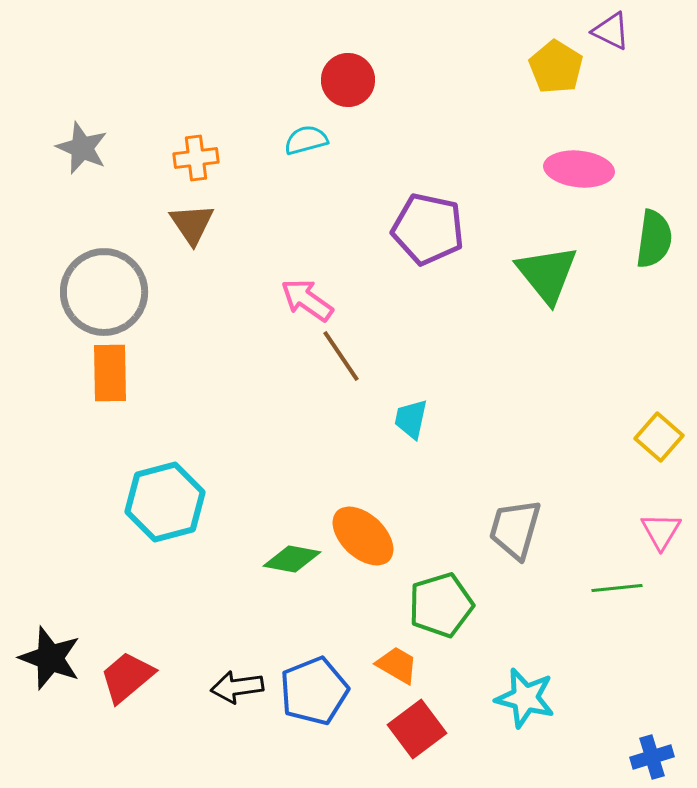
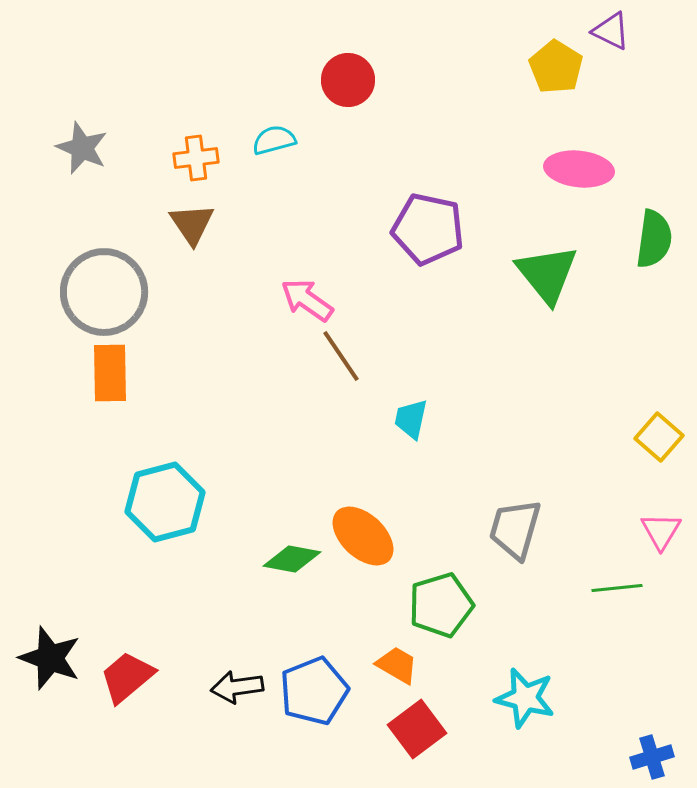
cyan semicircle: moved 32 px left
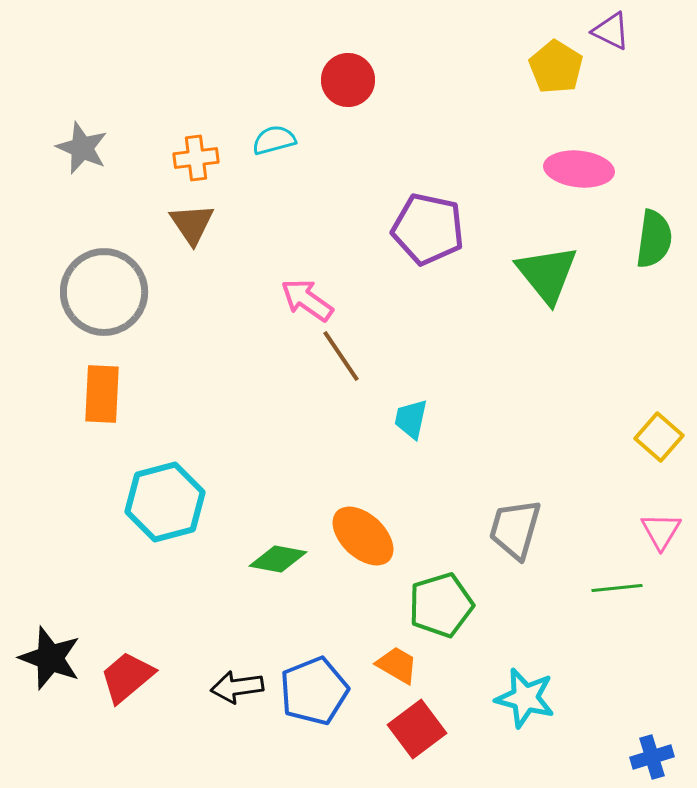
orange rectangle: moved 8 px left, 21 px down; rotated 4 degrees clockwise
green diamond: moved 14 px left
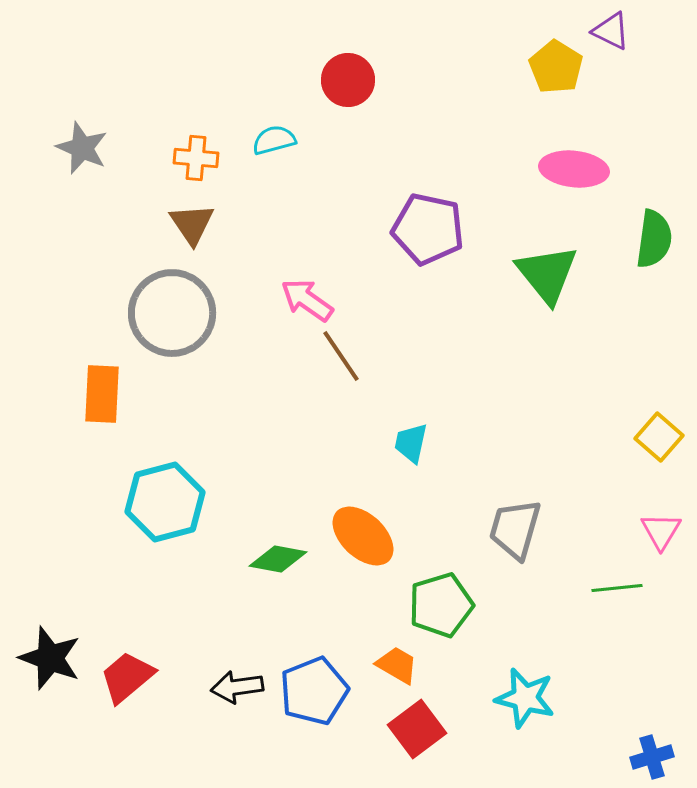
orange cross: rotated 12 degrees clockwise
pink ellipse: moved 5 px left
gray circle: moved 68 px right, 21 px down
cyan trapezoid: moved 24 px down
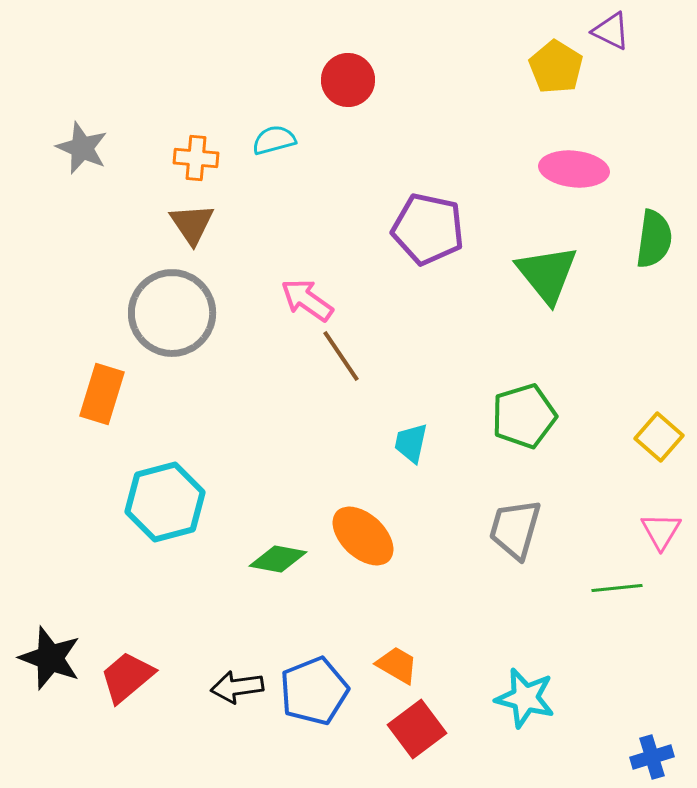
orange rectangle: rotated 14 degrees clockwise
green pentagon: moved 83 px right, 189 px up
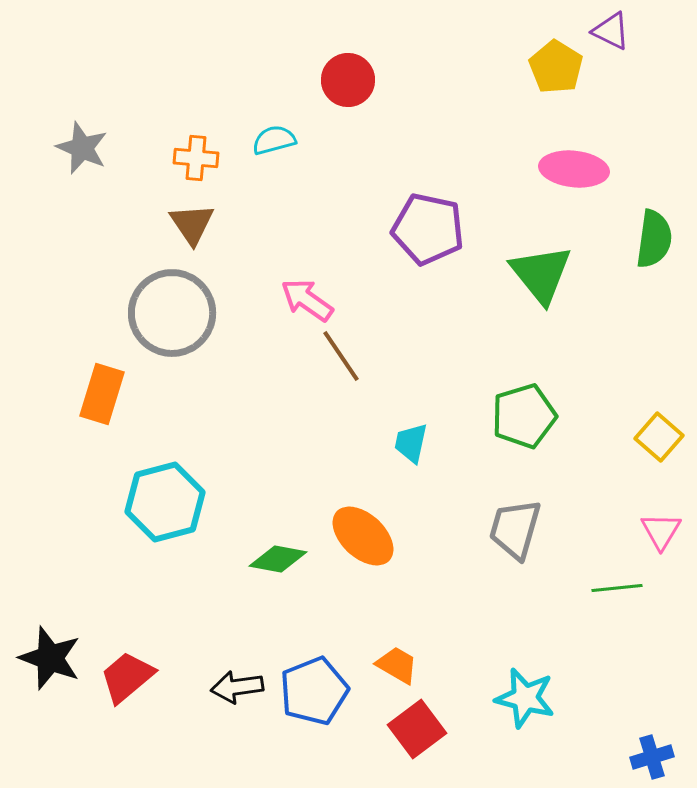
green triangle: moved 6 px left
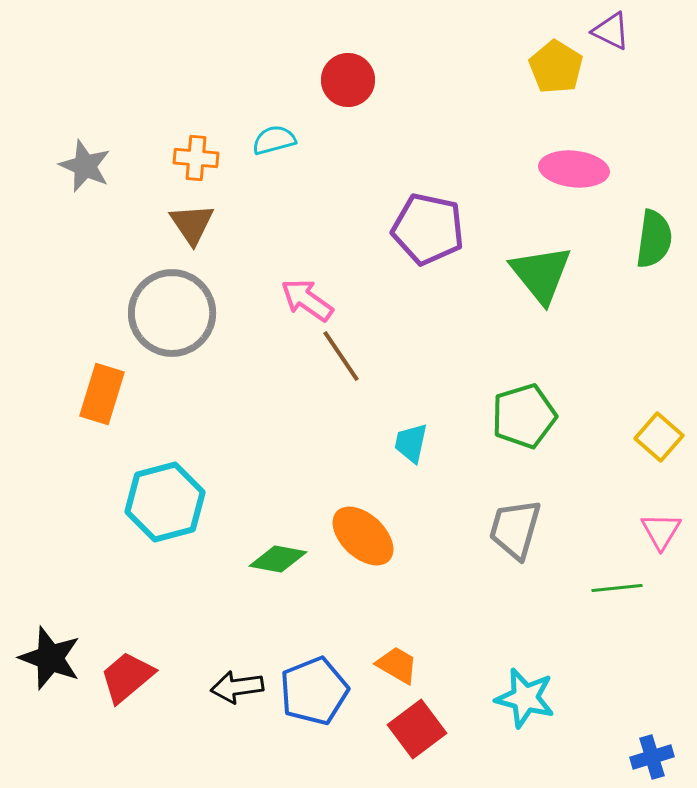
gray star: moved 3 px right, 18 px down
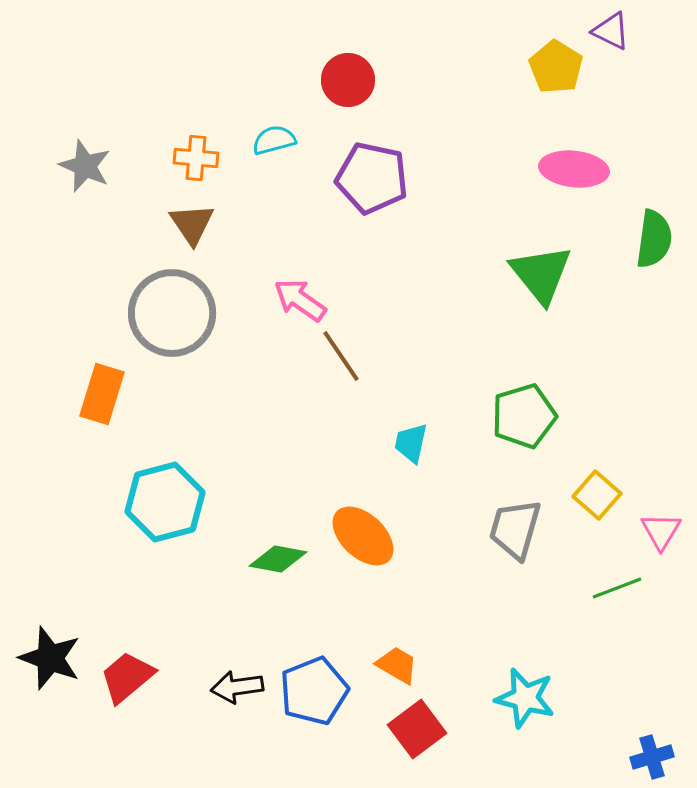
purple pentagon: moved 56 px left, 51 px up
pink arrow: moved 7 px left
yellow square: moved 62 px left, 58 px down
green line: rotated 15 degrees counterclockwise
